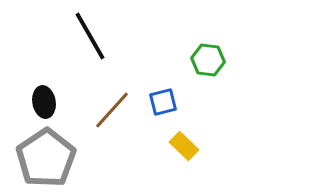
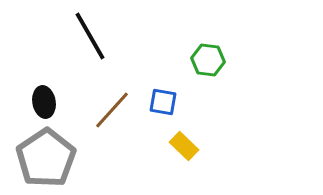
blue square: rotated 24 degrees clockwise
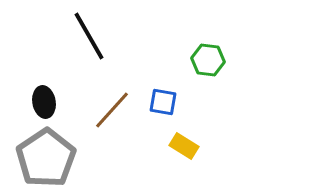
black line: moved 1 px left
yellow rectangle: rotated 12 degrees counterclockwise
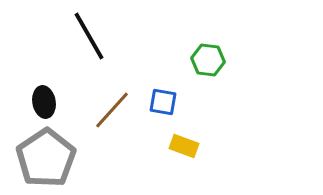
yellow rectangle: rotated 12 degrees counterclockwise
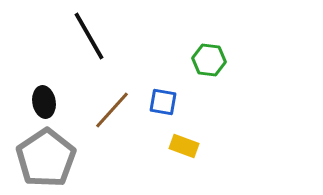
green hexagon: moved 1 px right
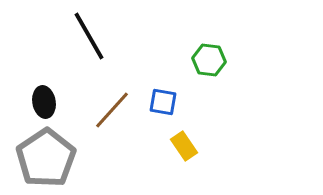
yellow rectangle: rotated 36 degrees clockwise
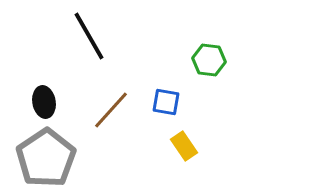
blue square: moved 3 px right
brown line: moved 1 px left
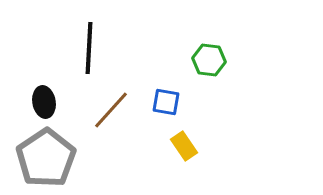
black line: moved 12 px down; rotated 33 degrees clockwise
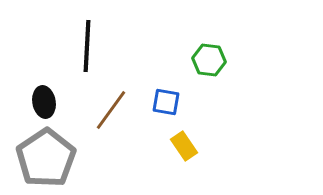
black line: moved 2 px left, 2 px up
brown line: rotated 6 degrees counterclockwise
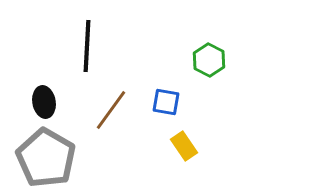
green hexagon: rotated 20 degrees clockwise
gray pentagon: rotated 8 degrees counterclockwise
